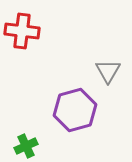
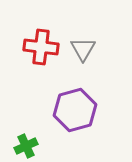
red cross: moved 19 px right, 16 px down
gray triangle: moved 25 px left, 22 px up
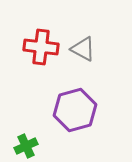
gray triangle: rotated 32 degrees counterclockwise
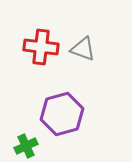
gray triangle: rotated 8 degrees counterclockwise
purple hexagon: moved 13 px left, 4 px down
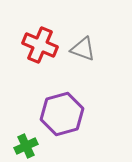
red cross: moved 1 px left, 2 px up; rotated 16 degrees clockwise
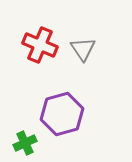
gray triangle: rotated 36 degrees clockwise
green cross: moved 1 px left, 3 px up
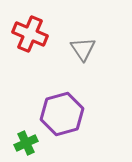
red cross: moved 10 px left, 11 px up
green cross: moved 1 px right
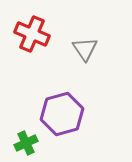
red cross: moved 2 px right
gray triangle: moved 2 px right
